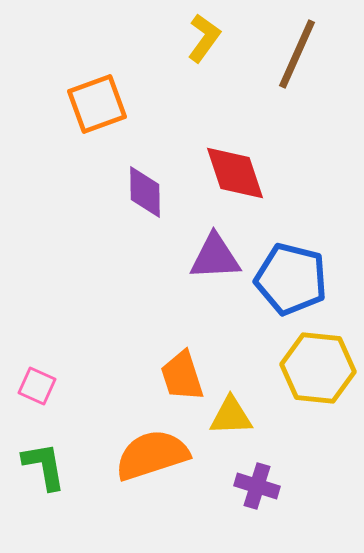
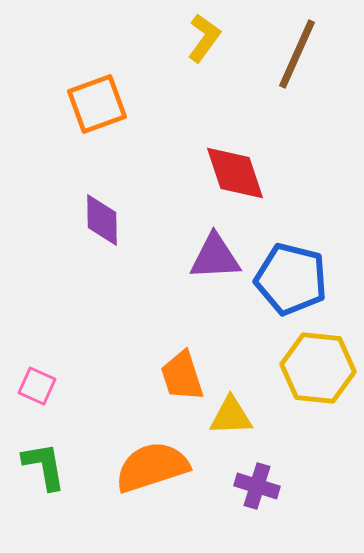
purple diamond: moved 43 px left, 28 px down
orange semicircle: moved 12 px down
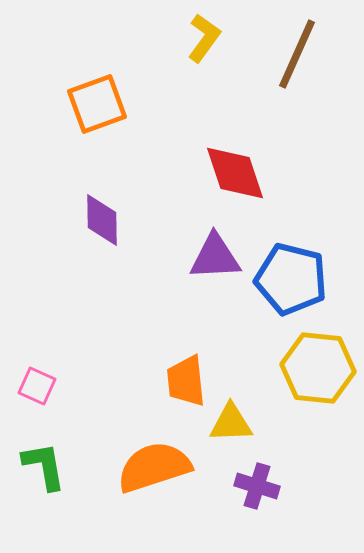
orange trapezoid: moved 4 px right, 5 px down; rotated 12 degrees clockwise
yellow triangle: moved 7 px down
orange semicircle: moved 2 px right
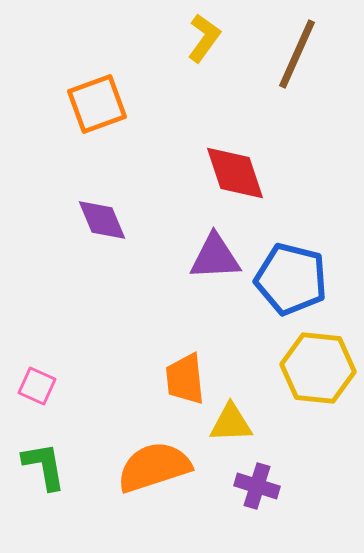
purple diamond: rotated 22 degrees counterclockwise
orange trapezoid: moved 1 px left, 2 px up
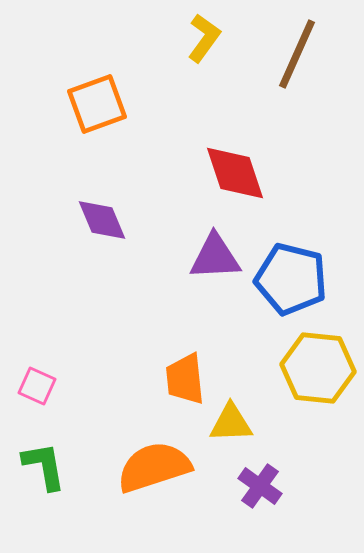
purple cross: moved 3 px right; rotated 18 degrees clockwise
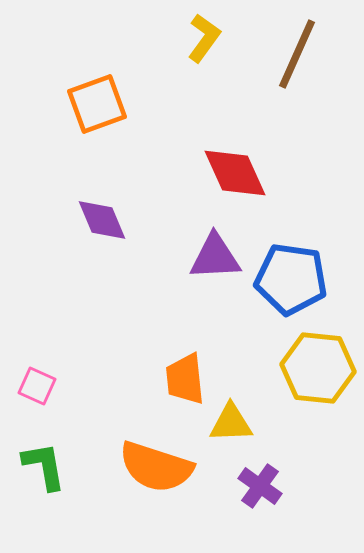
red diamond: rotated 6 degrees counterclockwise
blue pentagon: rotated 6 degrees counterclockwise
orange semicircle: moved 2 px right; rotated 144 degrees counterclockwise
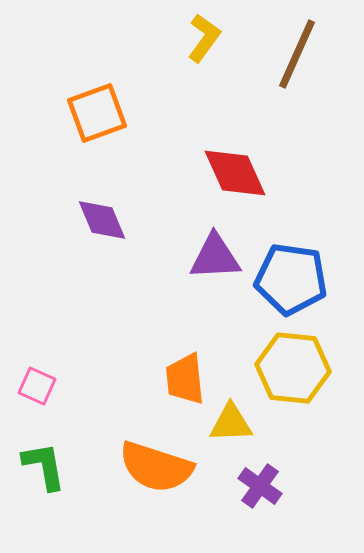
orange square: moved 9 px down
yellow hexagon: moved 25 px left
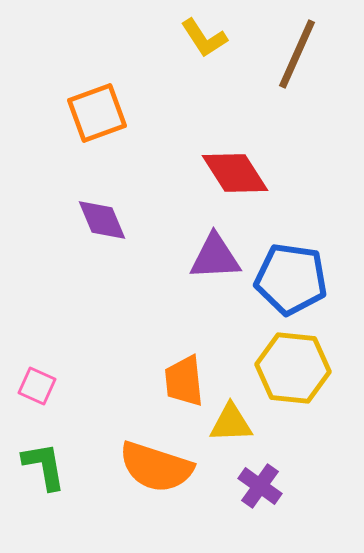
yellow L-shape: rotated 111 degrees clockwise
red diamond: rotated 8 degrees counterclockwise
orange trapezoid: moved 1 px left, 2 px down
